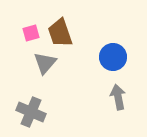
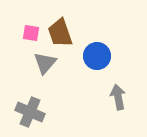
pink square: rotated 24 degrees clockwise
blue circle: moved 16 px left, 1 px up
gray cross: moved 1 px left
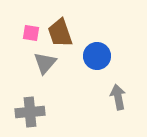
gray cross: rotated 28 degrees counterclockwise
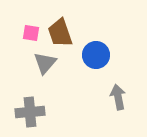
blue circle: moved 1 px left, 1 px up
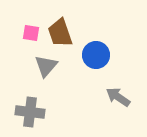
gray triangle: moved 1 px right, 3 px down
gray arrow: rotated 45 degrees counterclockwise
gray cross: rotated 12 degrees clockwise
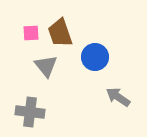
pink square: rotated 12 degrees counterclockwise
blue circle: moved 1 px left, 2 px down
gray triangle: rotated 20 degrees counterclockwise
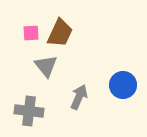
brown trapezoid: rotated 136 degrees counterclockwise
blue circle: moved 28 px right, 28 px down
gray arrow: moved 39 px left; rotated 80 degrees clockwise
gray cross: moved 1 px left, 1 px up
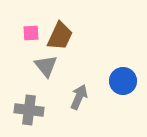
brown trapezoid: moved 3 px down
blue circle: moved 4 px up
gray cross: moved 1 px up
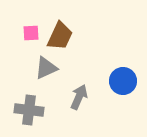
gray triangle: moved 2 px down; rotated 45 degrees clockwise
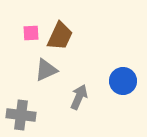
gray triangle: moved 2 px down
gray cross: moved 8 px left, 5 px down
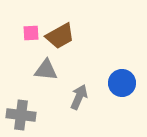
brown trapezoid: rotated 36 degrees clockwise
gray triangle: rotated 30 degrees clockwise
blue circle: moved 1 px left, 2 px down
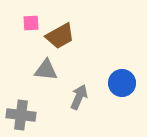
pink square: moved 10 px up
